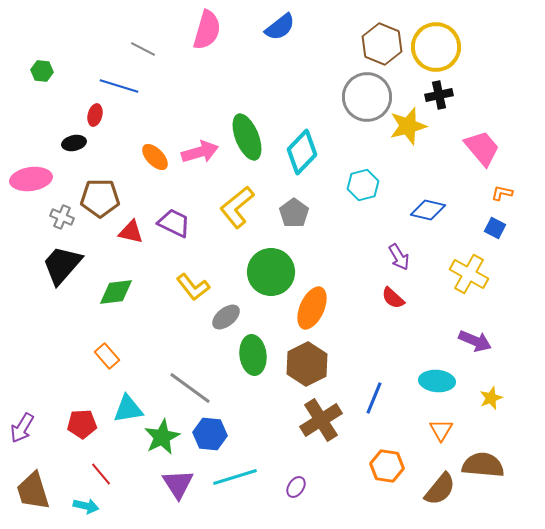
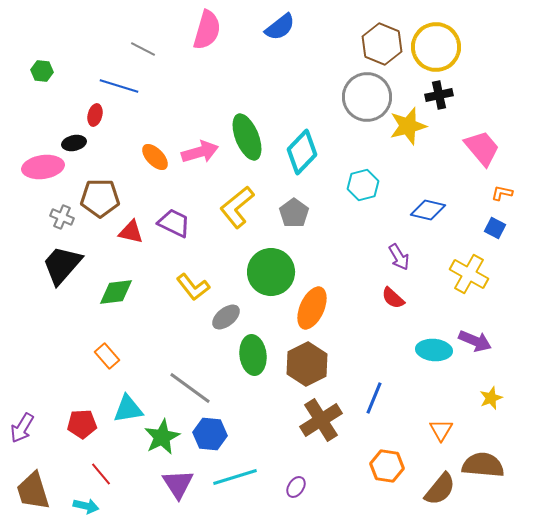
pink ellipse at (31, 179): moved 12 px right, 12 px up
cyan ellipse at (437, 381): moved 3 px left, 31 px up
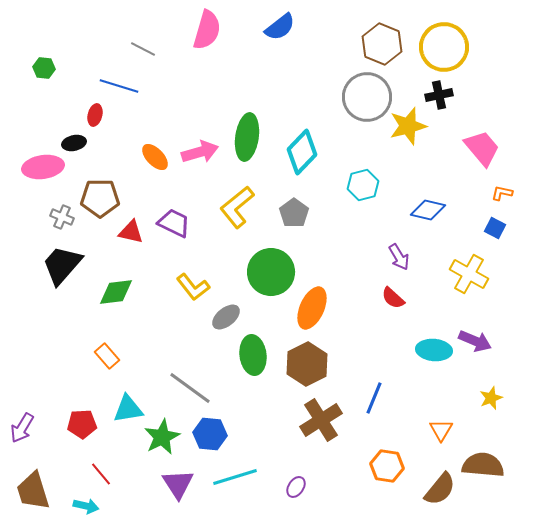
yellow circle at (436, 47): moved 8 px right
green hexagon at (42, 71): moved 2 px right, 3 px up
green ellipse at (247, 137): rotated 30 degrees clockwise
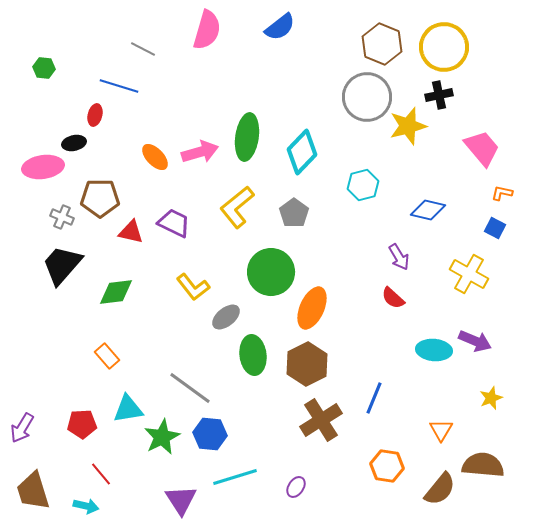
purple triangle at (178, 484): moved 3 px right, 16 px down
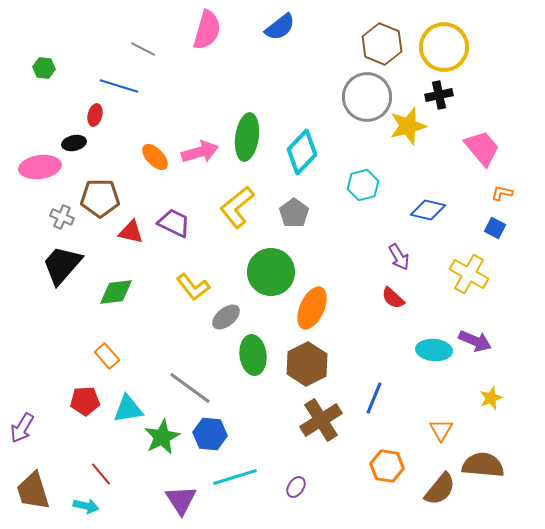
pink ellipse at (43, 167): moved 3 px left
red pentagon at (82, 424): moved 3 px right, 23 px up
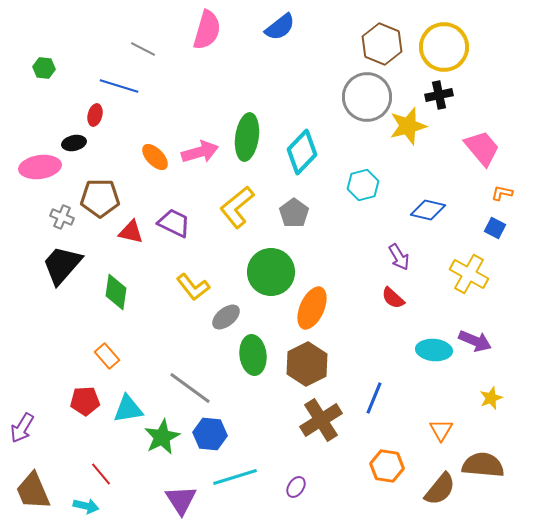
green diamond at (116, 292): rotated 75 degrees counterclockwise
brown trapezoid at (33, 491): rotated 6 degrees counterclockwise
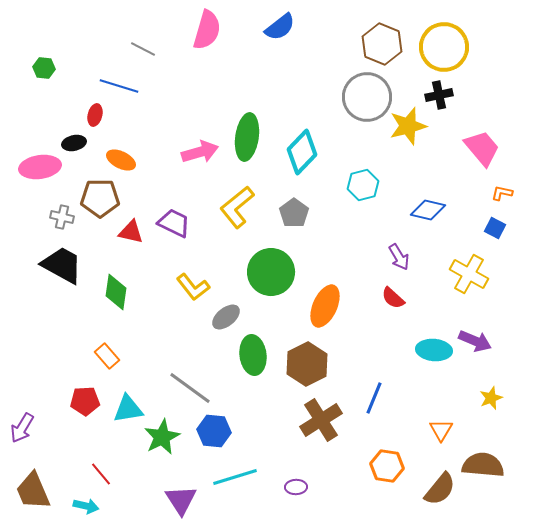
orange ellipse at (155, 157): moved 34 px left, 3 px down; rotated 20 degrees counterclockwise
gray cross at (62, 217): rotated 10 degrees counterclockwise
black trapezoid at (62, 265): rotated 78 degrees clockwise
orange ellipse at (312, 308): moved 13 px right, 2 px up
blue hexagon at (210, 434): moved 4 px right, 3 px up
purple ellipse at (296, 487): rotated 55 degrees clockwise
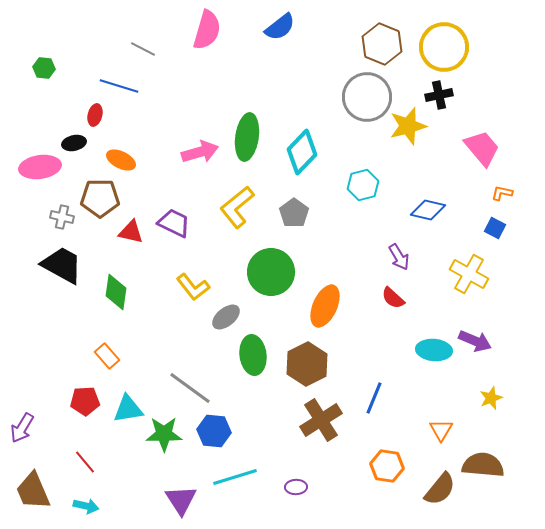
green star at (162, 437): moved 2 px right, 3 px up; rotated 27 degrees clockwise
red line at (101, 474): moved 16 px left, 12 px up
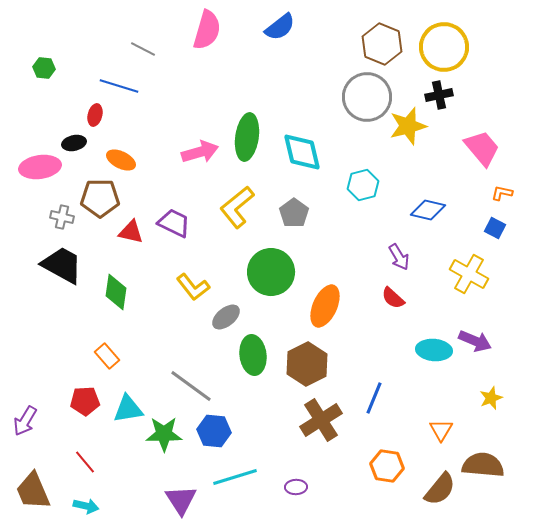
cyan diamond at (302, 152): rotated 57 degrees counterclockwise
gray line at (190, 388): moved 1 px right, 2 px up
purple arrow at (22, 428): moved 3 px right, 7 px up
